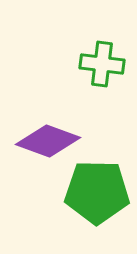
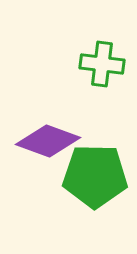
green pentagon: moved 2 px left, 16 px up
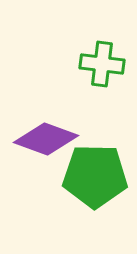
purple diamond: moved 2 px left, 2 px up
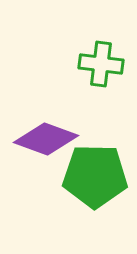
green cross: moved 1 px left
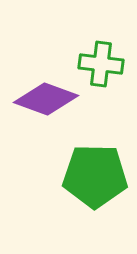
purple diamond: moved 40 px up
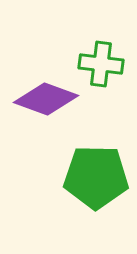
green pentagon: moved 1 px right, 1 px down
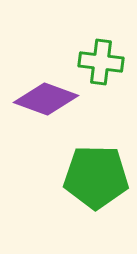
green cross: moved 2 px up
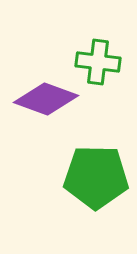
green cross: moved 3 px left
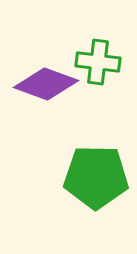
purple diamond: moved 15 px up
